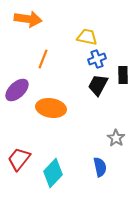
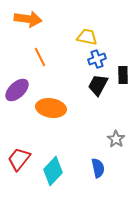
orange line: moved 3 px left, 2 px up; rotated 48 degrees counterclockwise
gray star: moved 1 px down
blue semicircle: moved 2 px left, 1 px down
cyan diamond: moved 2 px up
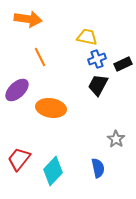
black rectangle: moved 11 px up; rotated 66 degrees clockwise
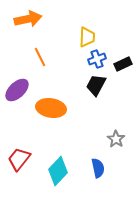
orange arrow: rotated 20 degrees counterclockwise
yellow trapezoid: rotated 80 degrees clockwise
black trapezoid: moved 2 px left
cyan diamond: moved 5 px right
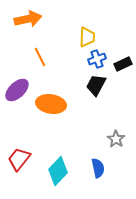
orange ellipse: moved 4 px up
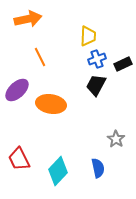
yellow trapezoid: moved 1 px right, 1 px up
red trapezoid: rotated 65 degrees counterclockwise
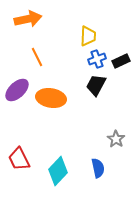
orange line: moved 3 px left
black rectangle: moved 2 px left, 3 px up
orange ellipse: moved 6 px up
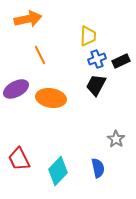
orange line: moved 3 px right, 2 px up
purple ellipse: moved 1 px left, 1 px up; rotated 15 degrees clockwise
